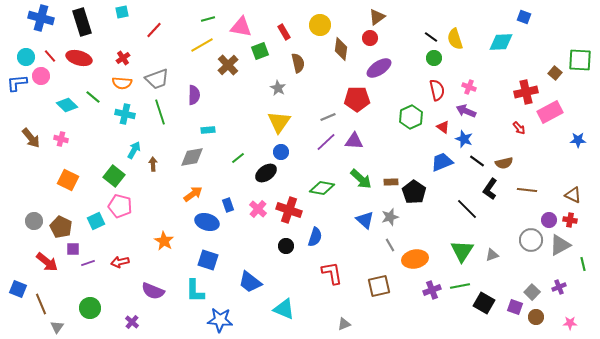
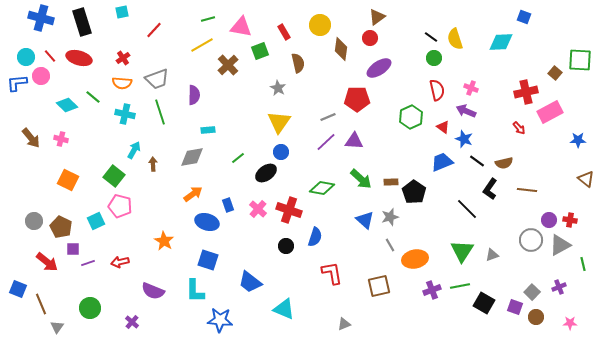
pink cross at (469, 87): moved 2 px right, 1 px down
brown triangle at (573, 195): moved 13 px right, 16 px up; rotated 12 degrees clockwise
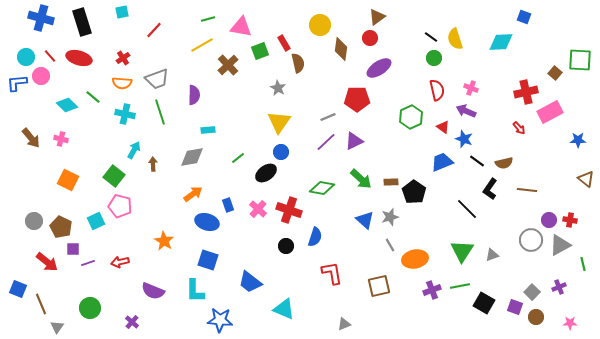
red rectangle at (284, 32): moved 11 px down
purple triangle at (354, 141): rotated 30 degrees counterclockwise
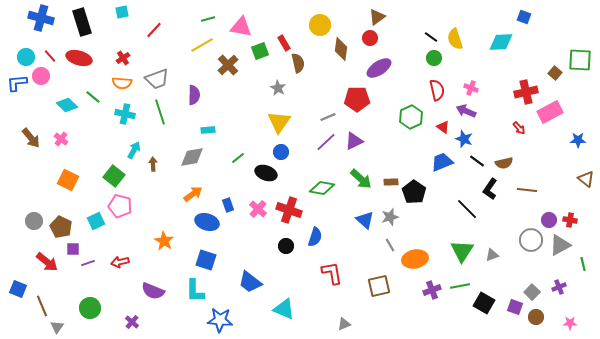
pink cross at (61, 139): rotated 24 degrees clockwise
black ellipse at (266, 173): rotated 55 degrees clockwise
blue square at (208, 260): moved 2 px left
brown line at (41, 304): moved 1 px right, 2 px down
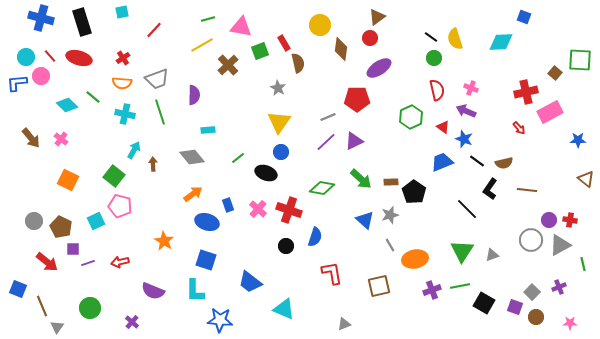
gray diamond at (192, 157): rotated 60 degrees clockwise
gray star at (390, 217): moved 2 px up
